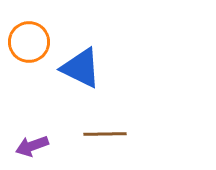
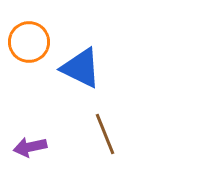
brown line: rotated 69 degrees clockwise
purple arrow: moved 2 px left, 1 px down; rotated 8 degrees clockwise
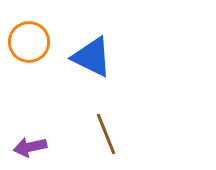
blue triangle: moved 11 px right, 11 px up
brown line: moved 1 px right
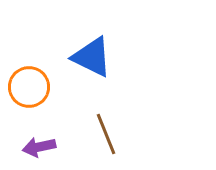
orange circle: moved 45 px down
purple arrow: moved 9 px right
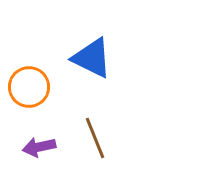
blue triangle: moved 1 px down
brown line: moved 11 px left, 4 px down
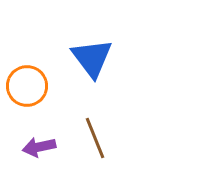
blue triangle: rotated 27 degrees clockwise
orange circle: moved 2 px left, 1 px up
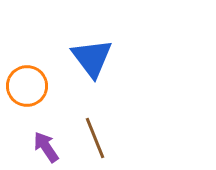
purple arrow: moved 7 px right; rotated 68 degrees clockwise
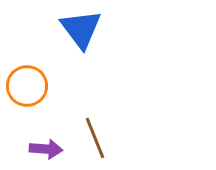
blue triangle: moved 11 px left, 29 px up
purple arrow: moved 2 px down; rotated 128 degrees clockwise
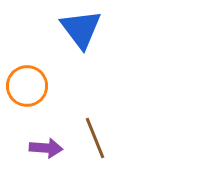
purple arrow: moved 1 px up
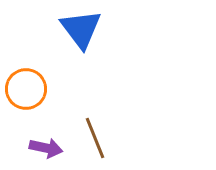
orange circle: moved 1 px left, 3 px down
purple arrow: rotated 8 degrees clockwise
